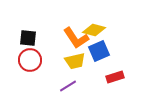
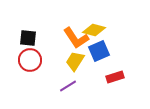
yellow trapezoid: rotated 135 degrees clockwise
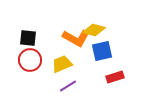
orange L-shape: rotated 28 degrees counterclockwise
blue square: moved 3 px right; rotated 10 degrees clockwise
yellow trapezoid: moved 13 px left, 3 px down; rotated 35 degrees clockwise
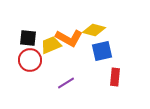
orange L-shape: moved 7 px left
yellow trapezoid: moved 11 px left, 19 px up
red rectangle: rotated 66 degrees counterclockwise
purple line: moved 2 px left, 3 px up
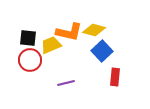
orange L-shape: moved 6 px up; rotated 16 degrees counterclockwise
blue square: rotated 30 degrees counterclockwise
purple line: rotated 18 degrees clockwise
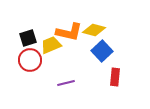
black square: rotated 24 degrees counterclockwise
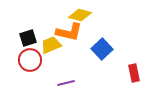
yellow diamond: moved 14 px left, 15 px up
blue square: moved 2 px up
red rectangle: moved 19 px right, 4 px up; rotated 18 degrees counterclockwise
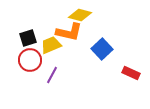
red rectangle: moved 3 px left; rotated 54 degrees counterclockwise
purple line: moved 14 px left, 8 px up; rotated 48 degrees counterclockwise
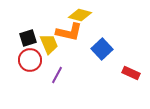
yellow trapezoid: moved 2 px left, 1 px up; rotated 90 degrees clockwise
purple line: moved 5 px right
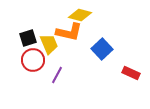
red circle: moved 3 px right
